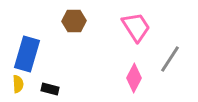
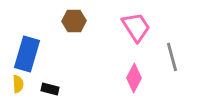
gray line: moved 2 px right, 2 px up; rotated 48 degrees counterclockwise
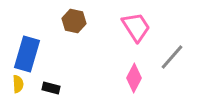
brown hexagon: rotated 15 degrees clockwise
gray line: rotated 56 degrees clockwise
black rectangle: moved 1 px right, 1 px up
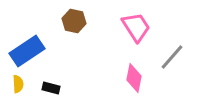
blue rectangle: moved 3 px up; rotated 40 degrees clockwise
pink diamond: rotated 16 degrees counterclockwise
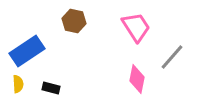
pink diamond: moved 3 px right, 1 px down
